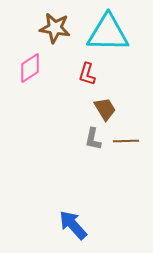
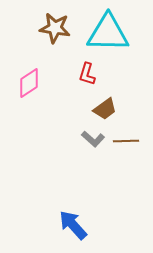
pink diamond: moved 1 px left, 15 px down
brown trapezoid: rotated 85 degrees clockwise
gray L-shape: rotated 60 degrees counterclockwise
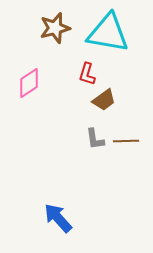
brown star: rotated 24 degrees counterclockwise
cyan triangle: rotated 9 degrees clockwise
brown trapezoid: moved 1 px left, 9 px up
gray L-shape: moved 2 px right; rotated 40 degrees clockwise
blue arrow: moved 15 px left, 7 px up
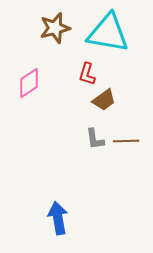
blue arrow: rotated 32 degrees clockwise
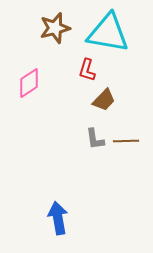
red L-shape: moved 4 px up
brown trapezoid: rotated 10 degrees counterclockwise
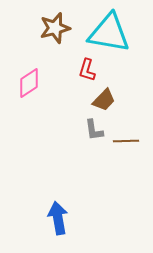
cyan triangle: moved 1 px right
gray L-shape: moved 1 px left, 9 px up
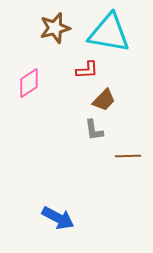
red L-shape: rotated 110 degrees counterclockwise
brown line: moved 2 px right, 15 px down
blue arrow: rotated 128 degrees clockwise
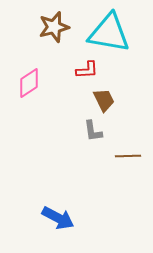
brown star: moved 1 px left, 1 px up
brown trapezoid: rotated 70 degrees counterclockwise
gray L-shape: moved 1 px left, 1 px down
